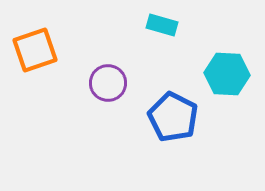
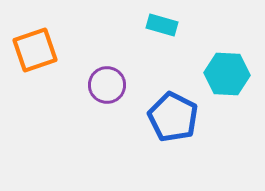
purple circle: moved 1 px left, 2 px down
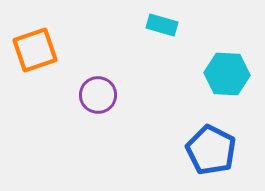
purple circle: moved 9 px left, 10 px down
blue pentagon: moved 38 px right, 33 px down
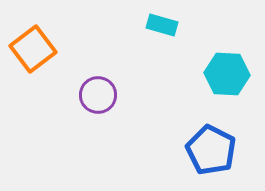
orange square: moved 2 px left, 1 px up; rotated 18 degrees counterclockwise
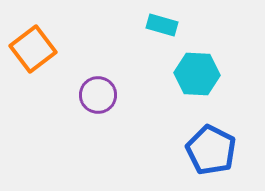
cyan hexagon: moved 30 px left
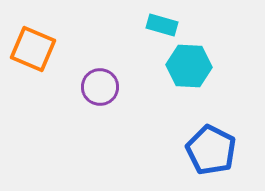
orange square: rotated 30 degrees counterclockwise
cyan hexagon: moved 8 px left, 8 px up
purple circle: moved 2 px right, 8 px up
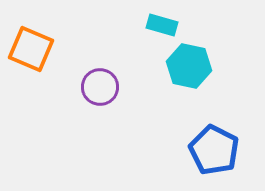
orange square: moved 2 px left
cyan hexagon: rotated 9 degrees clockwise
blue pentagon: moved 3 px right
